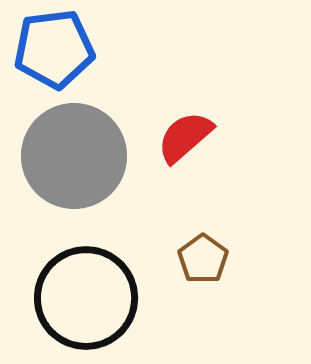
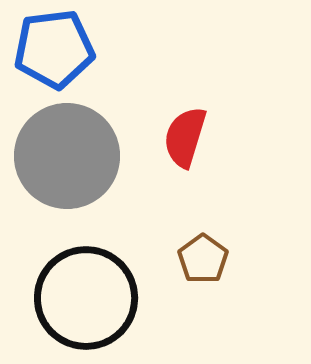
red semicircle: rotated 32 degrees counterclockwise
gray circle: moved 7 px left
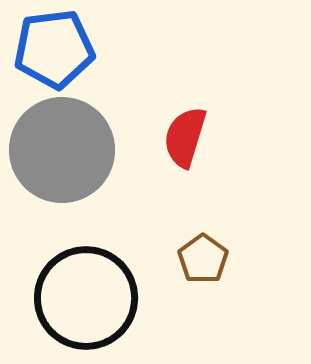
gray circle: moved 5 px left, 6 px up
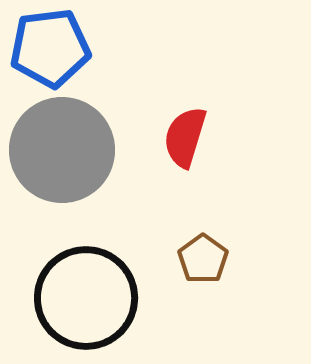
blue pentagon: moved 4 px left, 1 px up
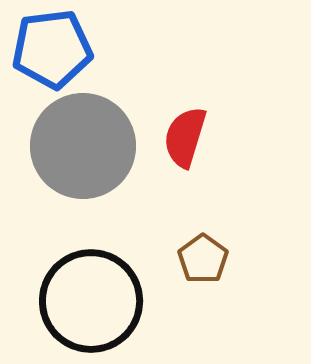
blue pentagon: moved 2 px right, 1 px down
gray circle: moved 21 px right, 4 px up
black circle: moved 5 px right, 3 px down
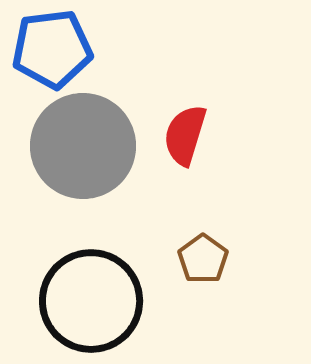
red semicircle: moved 2 px up
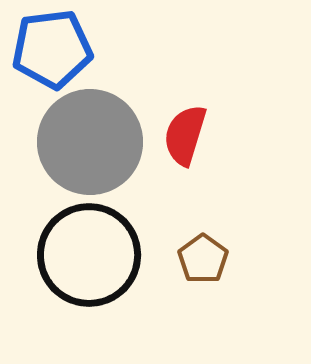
gray circle: moved 7 px right, 4 px up
black circle: moved 2 px left, 46 px up
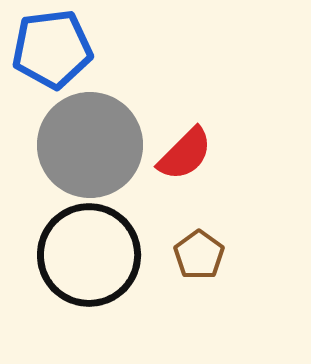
red semicircle: moved 19 px down; rotated 152 degrees counterclockwise
gray circle: moved 3 px down
brown pentagon: moved 4 px left, 4 px up
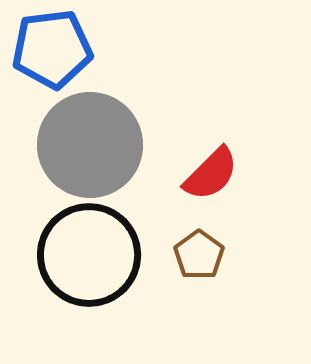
red semicircle: moved 26 px right, 20 px down
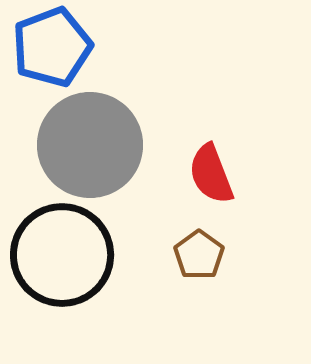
blue pentagon: moved 2 px up; rotated 14 degrees counterclockwise
red semicircle: rotated 114 degrees clockwise
black circle: moved 27 px left
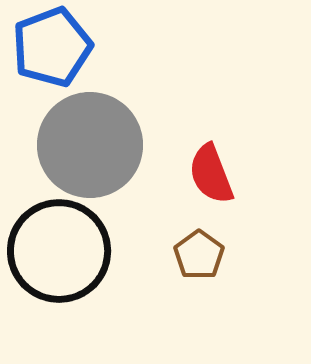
black circle: moved 3 px left, 4 px up
